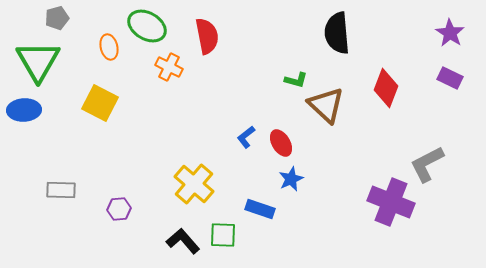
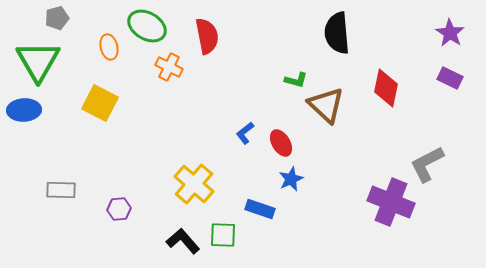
red diamond: rotated 9 degrees counterclockwise
blue L-shape: moved 1 px left, 4 px up
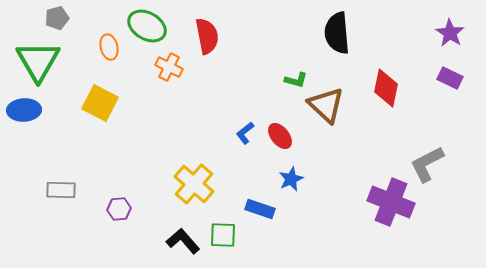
red ellipse: moved 1 px left, 7 px up; rotated 8 degrees counterclockwise
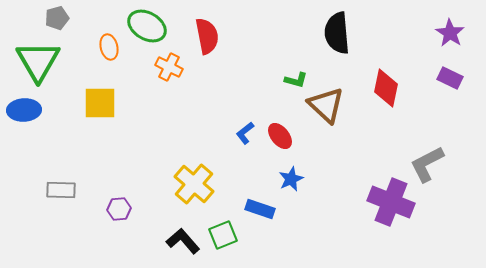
yellow square: rotated 27 degrees counterclockwise
green square: rotated 24 degrees counterclockwise
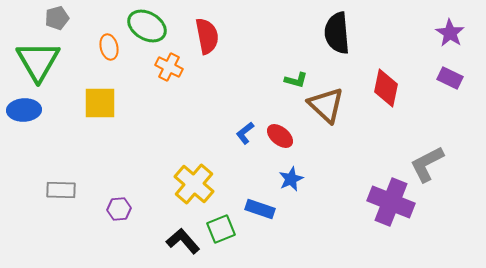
red ellipse: rotated 12 degrees counterclockwise
green square: moved 2 px left, 6 px up
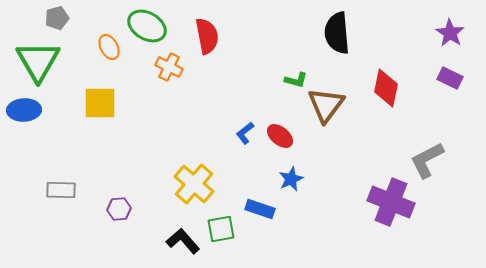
orange ellipse: rotated 15 degrees counterclockwise
brown triangle: rotated 24 degrees clockwise
gray L-shape: moved 4 px up
green square: rotated 12 degrees clockwise
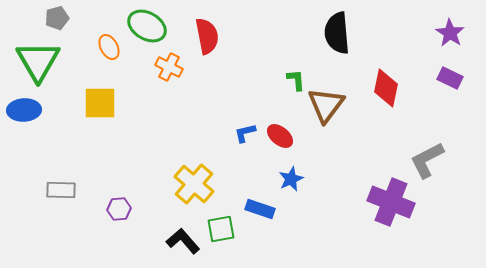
green L-shape: rotated 110 degrees counterclockwise
blue L-shape: rotated 25 degrees clockwise
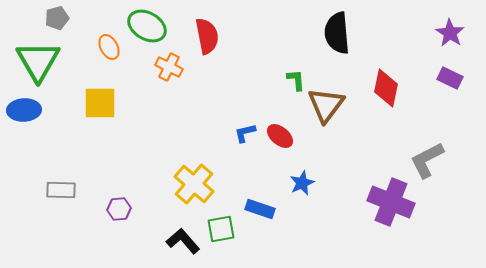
blue star: moved 11 px right, 4 px down
